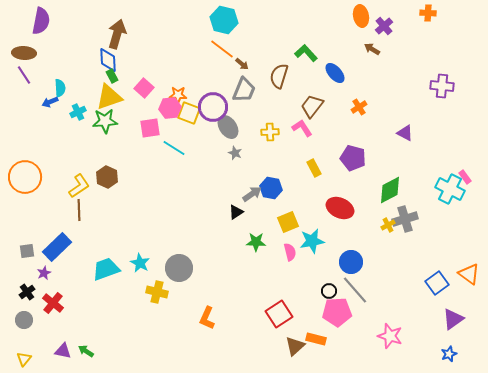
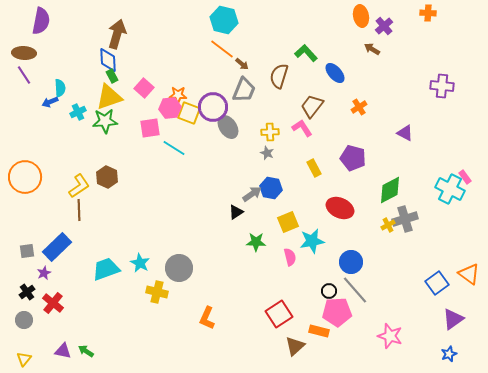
gray star at (235, 153): moved 32 px right
pink semicircle at (290, 252): moved 5 px down
orange rectangle at (316, 339): moved 3 px right, 8 px up
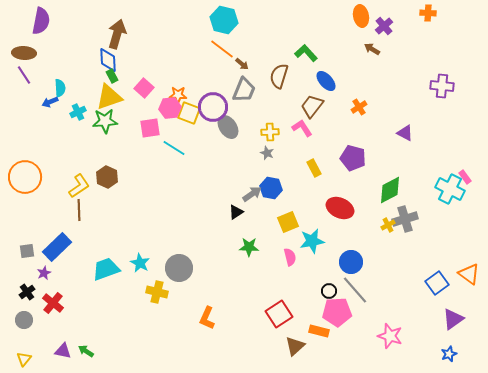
blue ellipse at (335, 73): moved 9 px left, 8 px down
green star at (256, 242): moved 7 px left, 5 px down
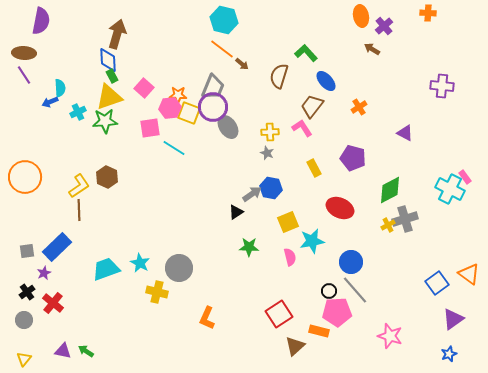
gray trapezoid at (244, 90): moved 31 px left, 3 px up
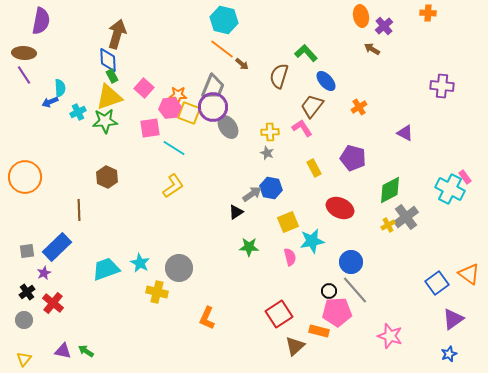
yellow L-shape at (79, 186): moved 94 px right
gray cross at (405, 219): moved 1 px right, 2 px up; rotated 20 degrees counterclockwise
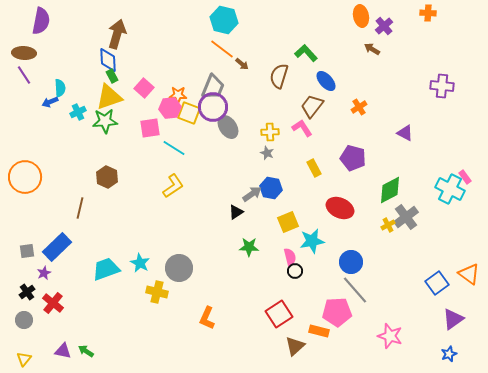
brown line at (79, 210): moved 1 px right, 2 px up; rotated 15 degrees clockwise
black circle at (329, 291): moved 34 px left, 20 px up
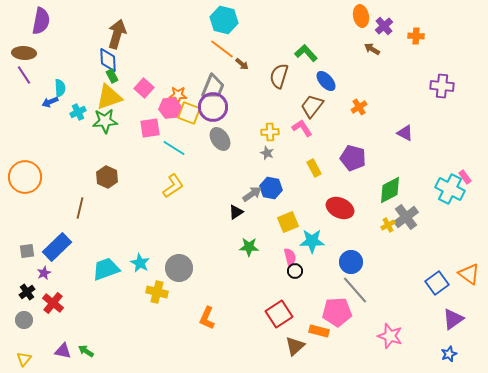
orange cross at (428, 13): moved 12 px left, 23 px down
gray ellipse at (228, 127): moved 8 px left, 12 px down
cyan star at (312, 241): rotated 10 degrees clockwise
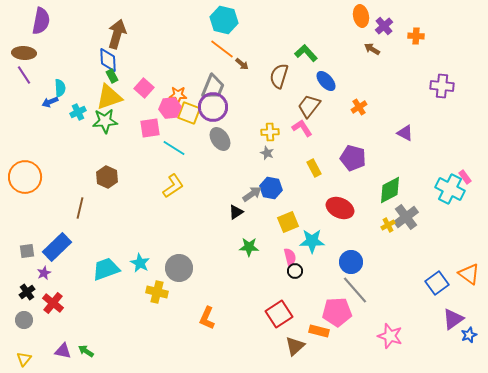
brown trapezoid at (312, 106): moved 3 px left
blue star at (449, 354): moved 20 px right, 19 px up
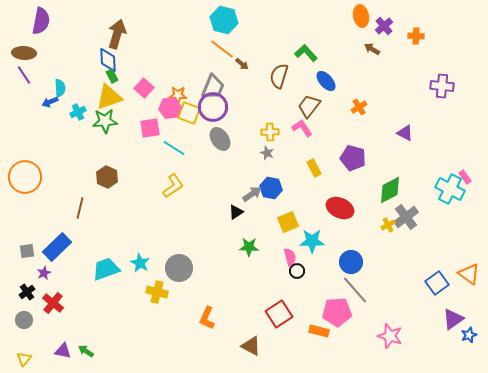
black circle at (295, 271): moved 2 px right
brown triangle at (295, 346): moved 44 px left; rotated 50 degrees counterclockwise
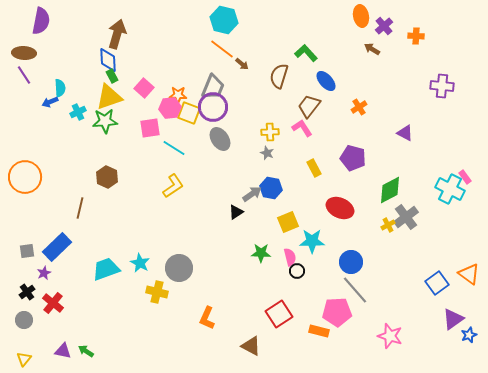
green star at (249, 247): moved 12 px right, 6 px down
